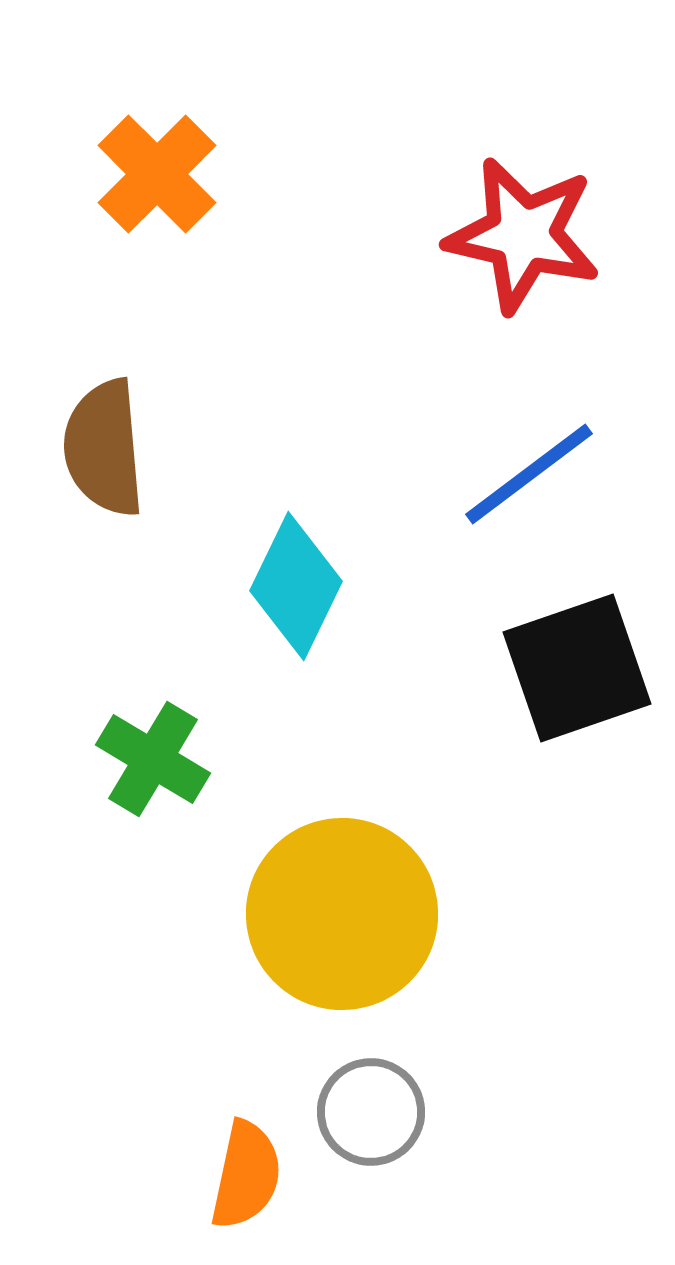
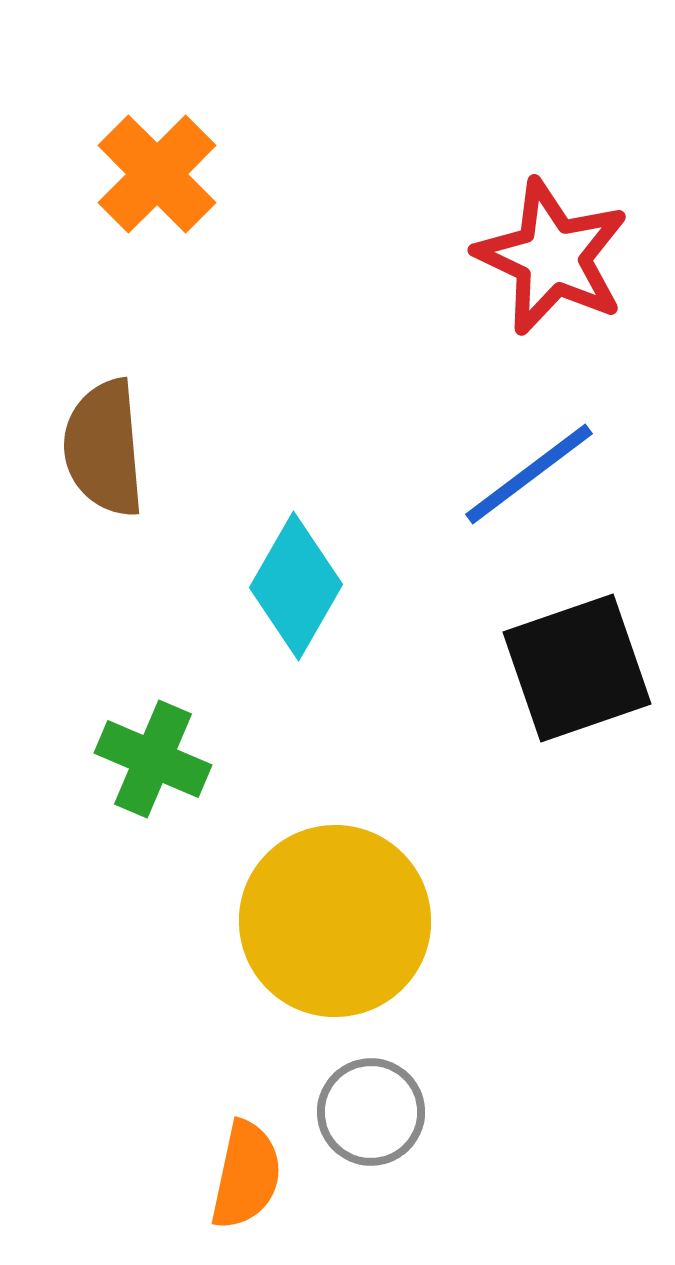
red star: moved 29 px right, 22 px down; rotated 12 degrees clockwise
cyan diamond: rotated 4 degrees clockwise
green cross: rotated 8 degrees counterclockwise
yellow circle: moved 7 px left, 7 px down
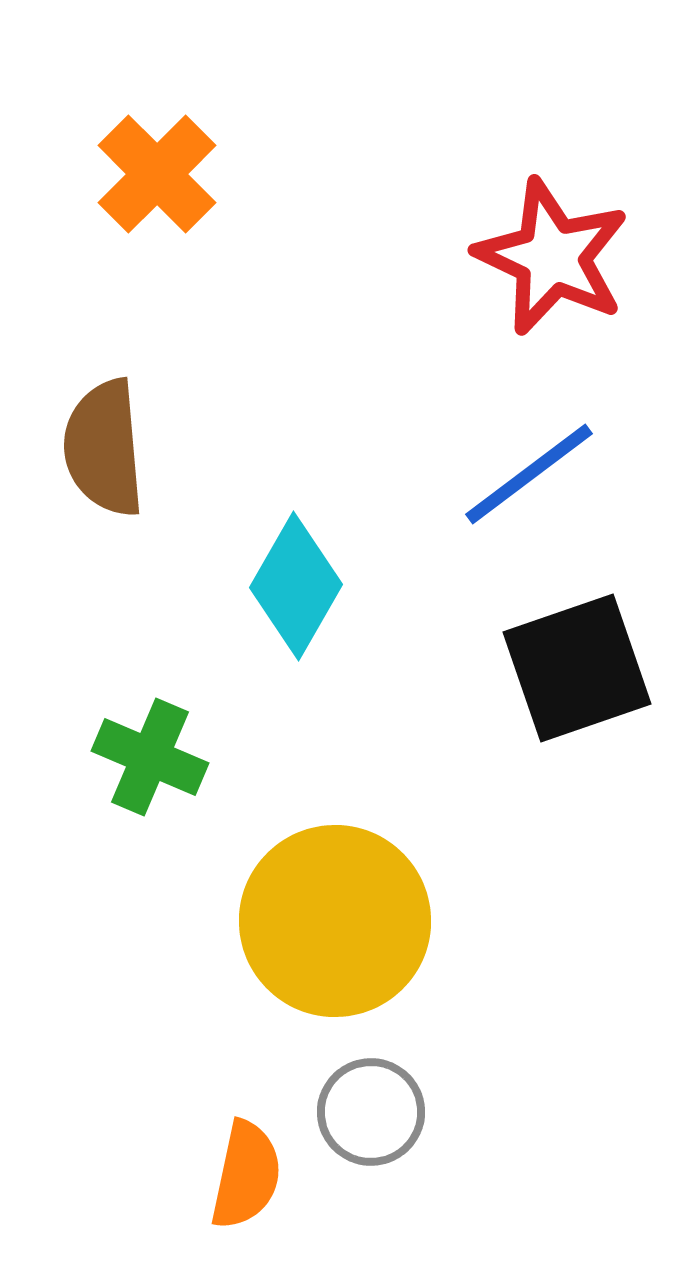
green cross: moved 3 px left, 2 px up
